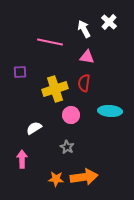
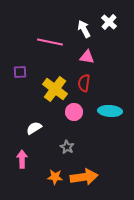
yellow cross: rotated 35 degrees counterclockwise
pink circle: moved 3 px right, 3 px up
orange star: moved 1 px left, 2 px up
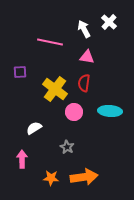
orange star: moved 4 px left, 1 px down
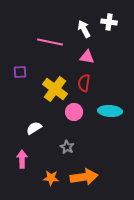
white cross: rotated 35 degrees counterclockwise
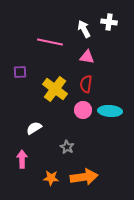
red semicircle: moved 2 px right, 1 px down
pink circle: moved 9 px right, 2 px up
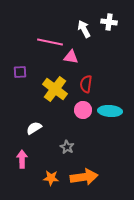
pink triangle: moved 16 px left
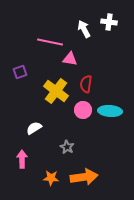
pink triangle: moved 1 px left, 2 px down
purple square: rotated 16 degrees counterclockwise
yellow cross: moved 1 px right, 2 px down
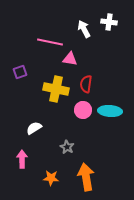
yellow cross: moved 2 px up; rotated 25 degrees counterclockwise
orange arrow: moved 2 px right; rotated 92 degrees counterclockwise
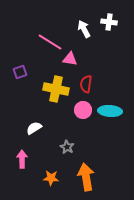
pink line: rotated 20 degrees clockwise
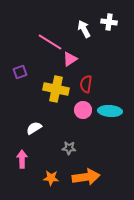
pink triangle: rotated 42 degrees counterclockwise
gray star: moved 2 px right, 1 px down; rotated 24 degrees counterclockwise
orange arrow: rotated 92 degrees clockwise
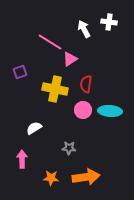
yellow cross: moved 1 px left
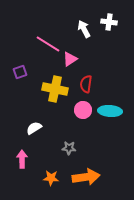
pink line: moved 2 px left, 2 px down
